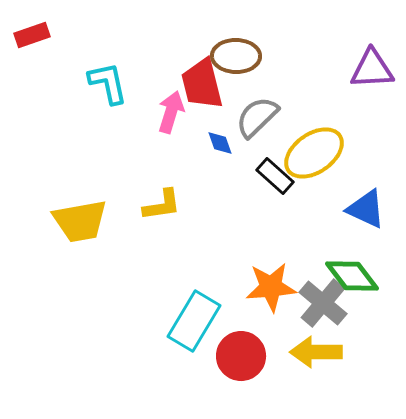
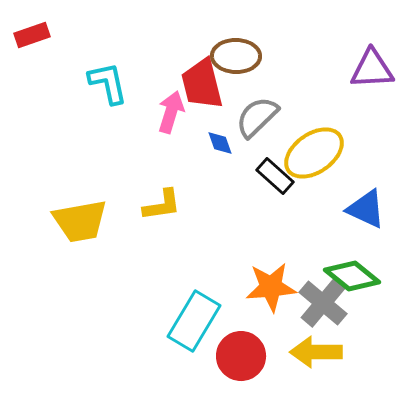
green diamond: rotated 14 degrees counterclockwise
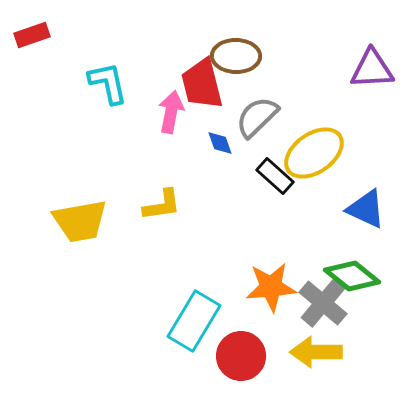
pink arrow: rotated 6 degrees counterclockwise
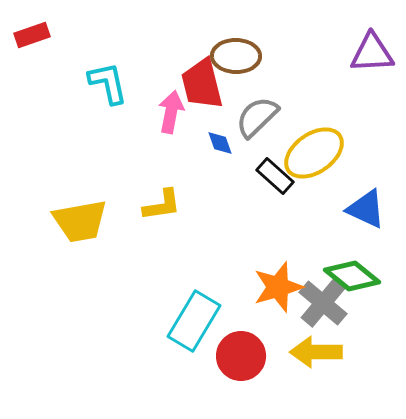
purple triangle: moved 16 px up
orange star: moved 7 px right; rotated 12 degrees counterclockwise
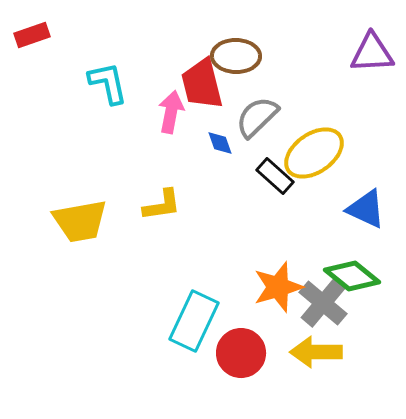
cyan rectangle: rotated 6 degrees counterclockwise
red circle: moved 3 px up
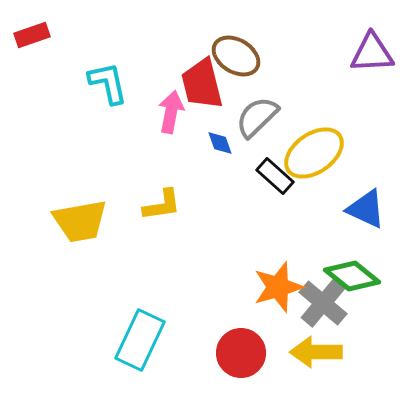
brown ellipse: rotated 30 degrees clockwise
cyan rectangle: moved 54 px left, 19 px down
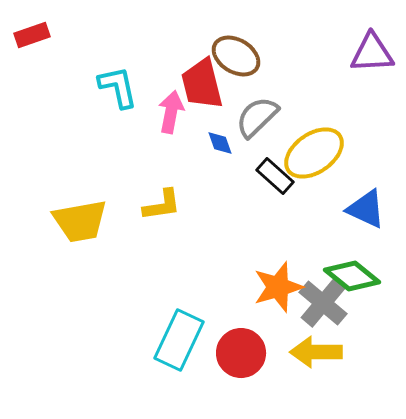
cyan L-shape: moved 10 px right, 4 px down
cyan rectangle: moved 39 px right
